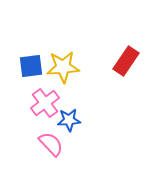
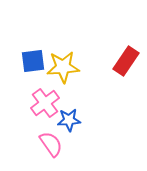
blue square: moved 2 px right, 5 px up
pink semicircle: rotated 8 degrees clockwise
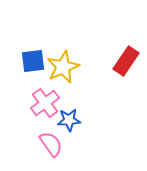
yellow star: rotated 20 degrees counterclockwise
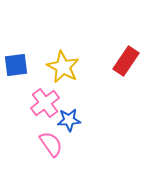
blue square: moved 17 px left, 4 px down
yellow star: rotated 20 degrees counterclockwise
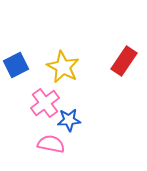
red rectangle: moved 2 px left
blue square: rotated 20 degrees counterclockwise
pink semicircle: rotated 44 degrees counterclockwise
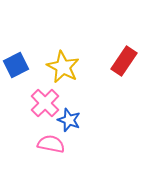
pink cross: rotated 8 degrees counterclockwise
blue star: rotated 25 degrees clockwise
